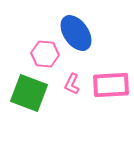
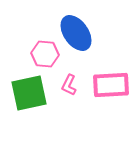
pink L-shape: moved 3 px left, 1 px down
green square: rotated 33 degrees counterclockwise
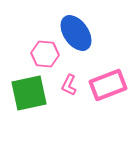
pink rectangle: moved 3 px left; rotated 18 degrees counterclockwise
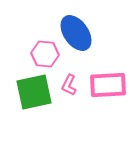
pink rectangle: rotated 18 degrees clockwise
green square: moved 5 px right, 1 px up
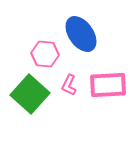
blue ellipse: moved 5 px right, 1 px down
green square: moved 4 px left, 2 px down; rotated 36 degrees counterclockwise
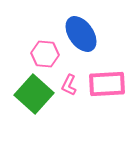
pink rectangle: moved 1 px left, 1 px up
green square: moved 4 px right
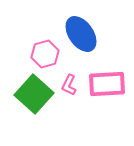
pink hexagon: rotated 20 degrees counterclockwise
